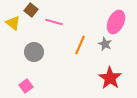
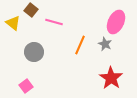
red star: moved 1 px right
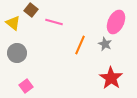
gray circle: moved 17 px left, 1 px down
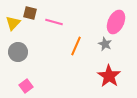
brown square: moved 1 px left, 3 px down; rotated 24 degrees counterclockwise
yellow triangle: rotated 35 degrees clockwise
orange line: moved 4 px left, 1 px down
gray circle: moved 1 px right, 1 px up
red star: moved 2 px left, 2 px up
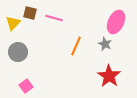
pink line: moved 4 px up
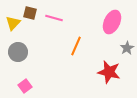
pink ellipse: moved 4 px left
gray star: moved 22 px right, 4 px down; rotated 16 degrees clockwise
red star: moved 4 px up; rotated 20 degrees counterclockwise
pink square: moved 1 px left
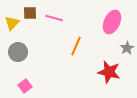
brown square: rotated 16 degrees counterclockwise
yellow triangle: moved 1 px left
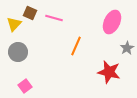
brown square: rotated 24 degrees clockwise
yellow triangle: moved 2 px right, 1 px down
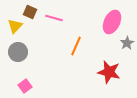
brown square: moved 1 px up
yellow triangle: moved 1 px right, 2 px down
gray star: moved 5 px up
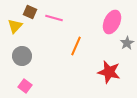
gray circle: moved 4 px right, 4 px down
pink square: rotated 16 degrees counterclockwise
